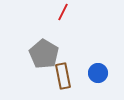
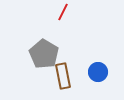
blue circle: moved 1 px up
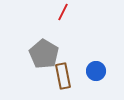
blue circle: moved 2 px left, 1 px up
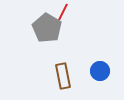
gray pentagon: moved 3 px right, 26 px up
blue circle: moved 4 px right
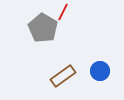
gray pentagon: moved 4 px left
brown rectangle: rotated 65 degrees clockwise
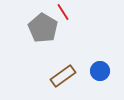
red line: rotated 60 degrees counterclockwise
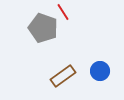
gray pentagon: rotated 12 degrees counterclockwise
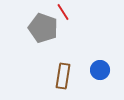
blue circle: moved 1 px up
brown rectangle: rotated 45 degrees counterclockwise
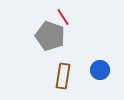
red line: moved 5 px down
gray pentagon: moved 7 px right, 8 px down
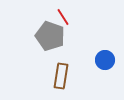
blue circle: moved 5 px right, 10 px up
brown rectangle: moved 2 px left
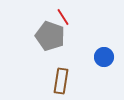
blue circle: moved 1 px left, 3 px up
brown rectangle: moved 5 px down
